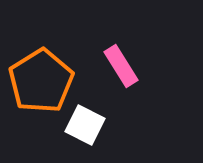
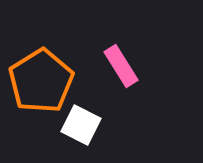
white square: moved 4 px left
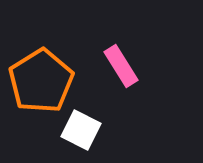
white square: moved 5 px down
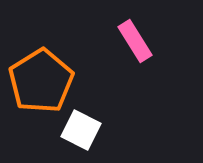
pink rectangle: moved 14 px right, 25 px up
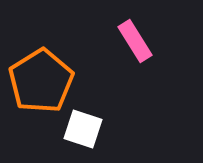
white square: moved 2 px right, 1 px up; rotated 9 degrees counterclockwise
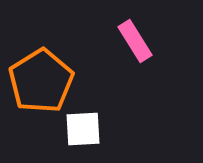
white square: rotated 21 degrees counterclockwise
